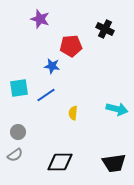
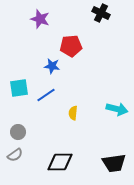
black cross: moved 4 px left, 16 px up
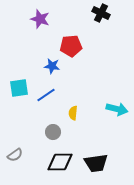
gray circle: moved 35 px right
black trapezoid: moved 18 px left
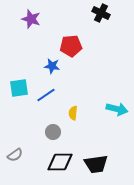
purple star: moved 9 px left
black trapezoid: moved 1 px down
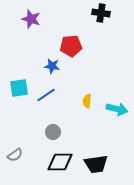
black cross: rotated 18 degrees counterclockwise
yellow semicircle: moved 14 px right, 12 px up
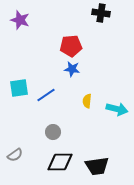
purple star: moved 11 px left, 1 px down
blue star: moved 20 px right, 3 px down
black trapezoid: moved 1 px right, 2 px down
